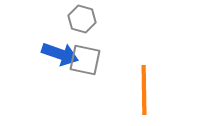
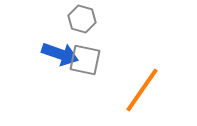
orange line: moved 2 px left; rotated 36 degrees clockwise
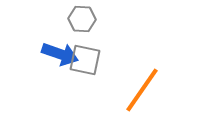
gray hexagon: rotated 12 degrees counterclockwise
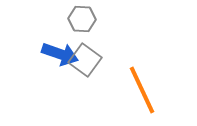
gray square: rotated 24 degrees clockwise
orange line: rotated 60 degrees counterclockwise
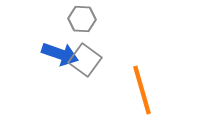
orange line: rotated 9 degrees clockwise
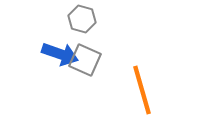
gray hexagon: rotated 12 degrees clockwise
gray square: rotated 12 degrees counterclockwise
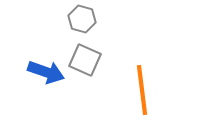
blue arrow: moved 14 px left, 18 px down
orange line: rotated 9 degrees clockwise
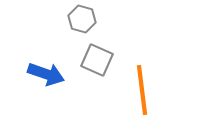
gray square: moved 12 px right
blue arrow: moved 2 px down
